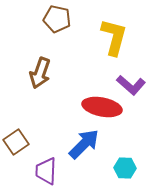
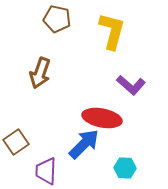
yellow L-shape: moved 2 px left, 6 px up
red ellipse: moved 11 px down
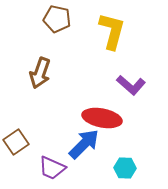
purple trapezoid: moved 6 px right, 3 px up; rotated 68 degrees counterclockwise
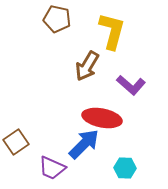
brown arrow: moved 47 px right, 7 px up; rotated 12 degrees clockwise
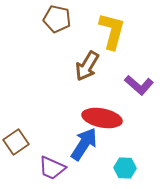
purple L-shape: moved 8 px right
blue arrow: rotated 12 degrees counterclockwise
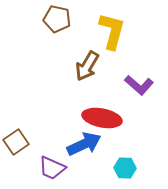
blue arrow: rotated 32 degrees clockwise
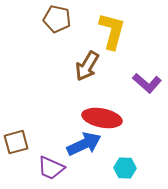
purple L-shape: moved 8 px right, 2 px up
brown square: rotated 20 degrees clockwise
purple trapezoid: moved 1 px left
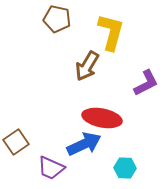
yellow L-shape: moved 1 px left, 1 px down
purple L-shape: moved 1 px left; rotated 68 degrees counterclockwise
brown square: rotated 20 degrees counterclockwise
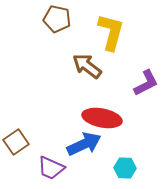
brown arrow: rotated 96 degrees clockwise
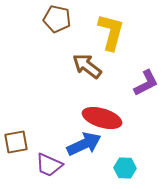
red ellipse: rotated 6 degrees clockwise
brown square: rotated 25 degrees clockwise
purple trapezoid: moved 2 px left, 3 px up
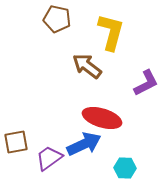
purple trapezoid: moved 7 px up; rotated 120 degrees clockwise
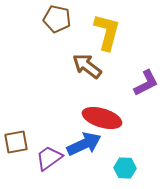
yellow L-shape: moved 4 px left
